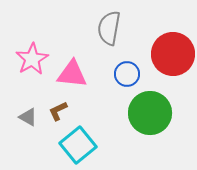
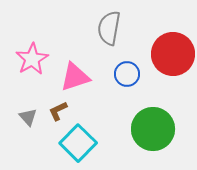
pink triangle: moved 3 px right, 3 px down; rotated 24 degrees counterclockwise
green circle: moved 3 px right, 16 px down
gray triangle: rotated 18 degrees clockwise
cyan square: moved 2 px up; rotated 6 degrees counterclockwise
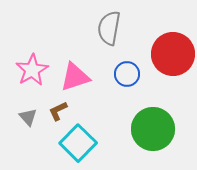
pink star: moved 11 px down
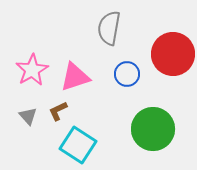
gray triangle: moved 1 px up
cyan square: moved 2 px down; rotated 12 degrees counterclockwise
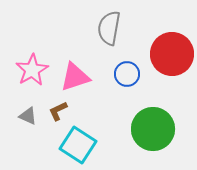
red circle: moved 1 px left
gray triangle: rotated 24 degrees counterclockwise
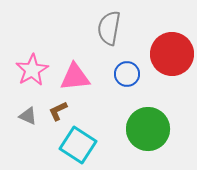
pink triangle: rotated 12 degrees clockwise
green circle: moved 5 px left
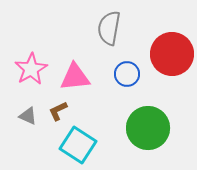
pink star: moved 1 px left, 1 px up
green circle: moved 1 px up
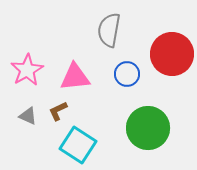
gray semicircle: moved 2 px down
pink star: moved 4 px left, 1 px down
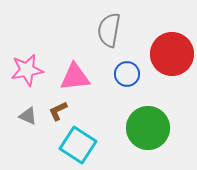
pink star: rotated 20 degrees clockwise
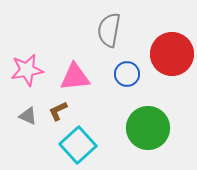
cyan square: rotated 15 degrees clockwise
